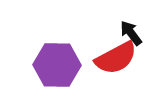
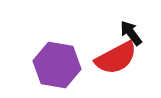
purple hexagon: rotated 9 degrees clockwise
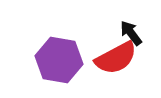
purple hexagon: moved 2 px right, 5 px up
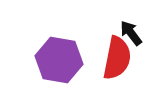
red semicircle: moved 1 px right; rotated 51 degrees counterclockwise
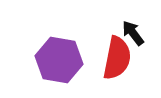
black arrow: moved 2 px right
